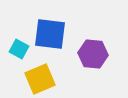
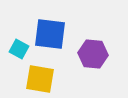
yellow square: rotated 32 degrees clockwise
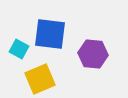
yellow square: rotated 32 degrees counterclockwise
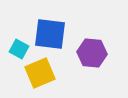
purple hexagon: moved 1 px left, 1 px up
yellow square: moved 6 px up
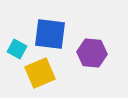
cyan square: moved 2 px left
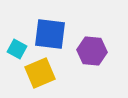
purple hexagon: moved 2 px up
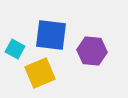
blue square: moved 1 px right, 1 px down
cyan square: moved 2 px left
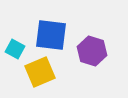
purple hexagon: rotated 12 degrees clockwise
yellow square: moved 1 px up
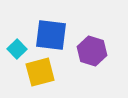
cyan square: moved 2 px right; rotated 18 degrees clockwise
yellow square: rotated 8 degrees clockwise
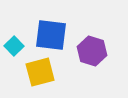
cyan square: moved 3 px left, 3 px up
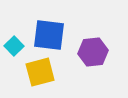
blue square: moved 2 px left
purple hexagon: moved 1 px right, 1 px down; rotated 24 degrees counterclockwise
